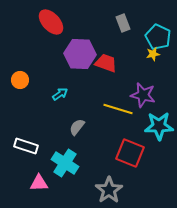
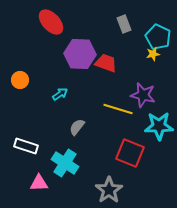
gray rectangle: moved 1 px right, 1 px down
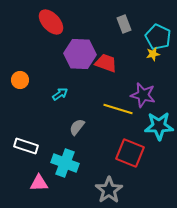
cyan cross: rotated 12 degrees counterclockwise
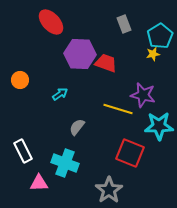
cyan pentagon: moved 2 px right, 1 px up; rotated 15 degrees clockwise
white rectangle: moved 3 px left, 5 px down; rotated 45 degrees clockwise
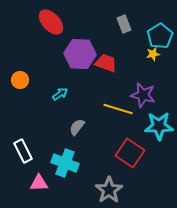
red square: rotated 12 degrees clockwise
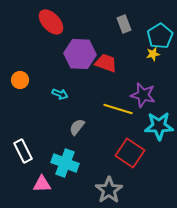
cyan arrow: rotated 56 degrees clockwise
pink triangle: moved 3 px right, 1 px down
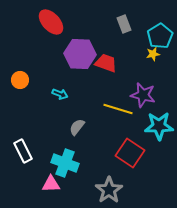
pink triangle: moved 9 px right
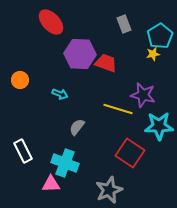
gray star: rotated 12 degrees clockwise
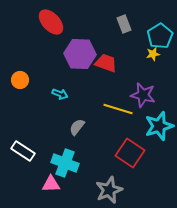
cyan star: rotated 16 degrees counterclockwise
white rectangle: rotated 30 degrees counterclockwise
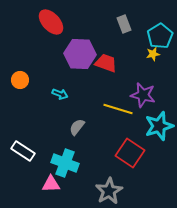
gray star: moved 1 px down; rotated 8 degrees counterclockwise
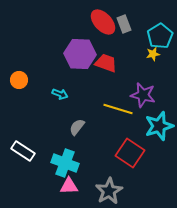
red ellipse: moved 52 px right
orange circle: moved 1 px left
pink triangle: moved 18 px right, 2 px down
